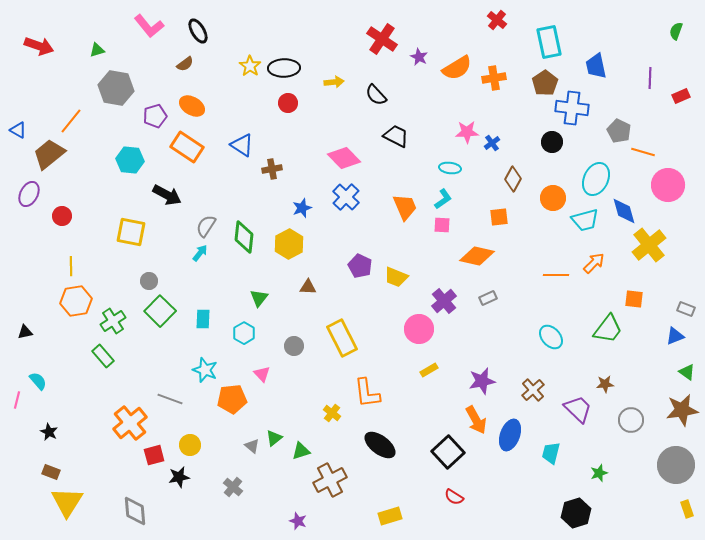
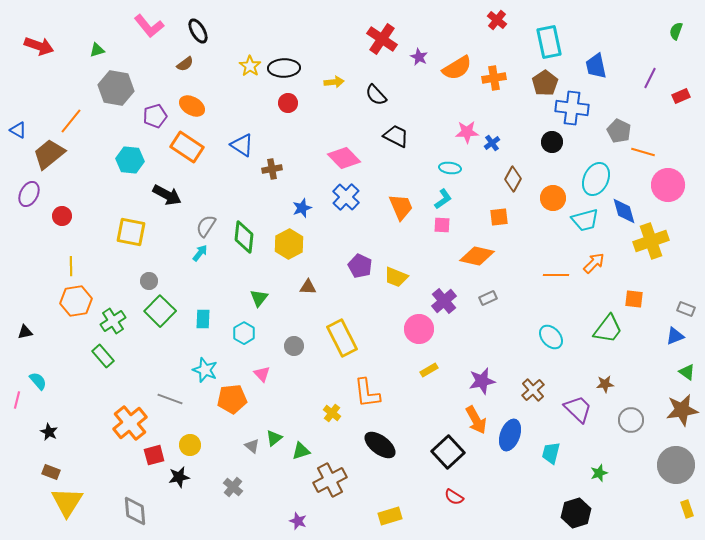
purple line at (650, 78): rotated 25 degrees clockwise
orange trapezoid at (405, 207): moved 4 px left
yellow cross at (649, 245): moved 2 px right, 4 px up; rotated 20 degrees clockwise
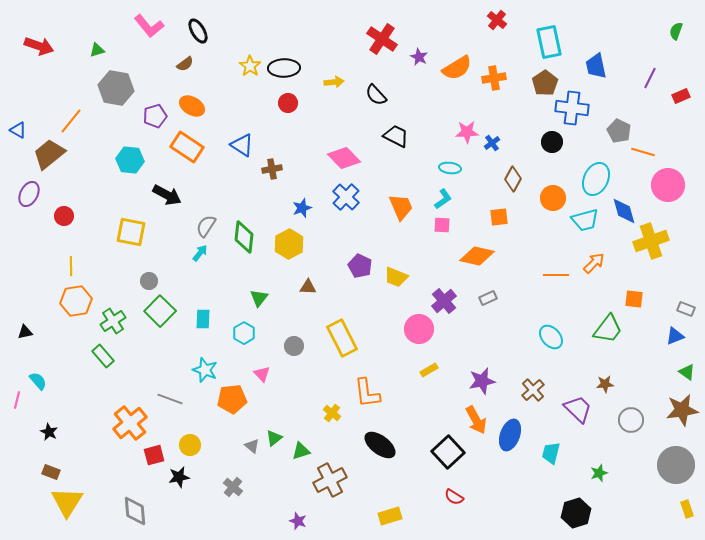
red circle at (62, 216): moved 2 px right
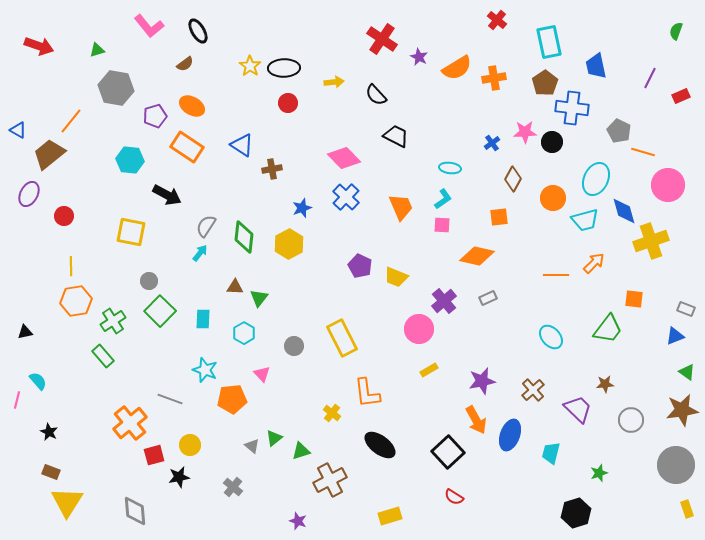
pink star at (467, 132): moved 58 px right
brown triangle at (308, 287): moved 73 px left
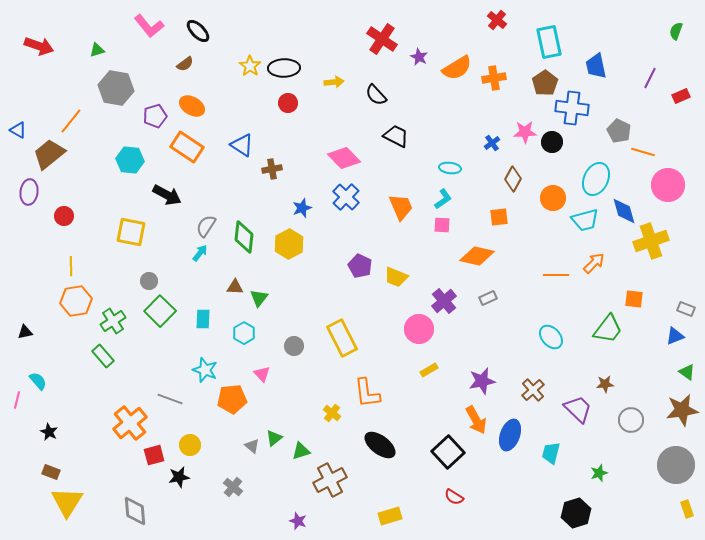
black ellipse at (198, 31): rotated 15 degrees counterclockwise
purple ellipse at (29, 194): moved 2 px up; rotated 20 degrees counterclockwise
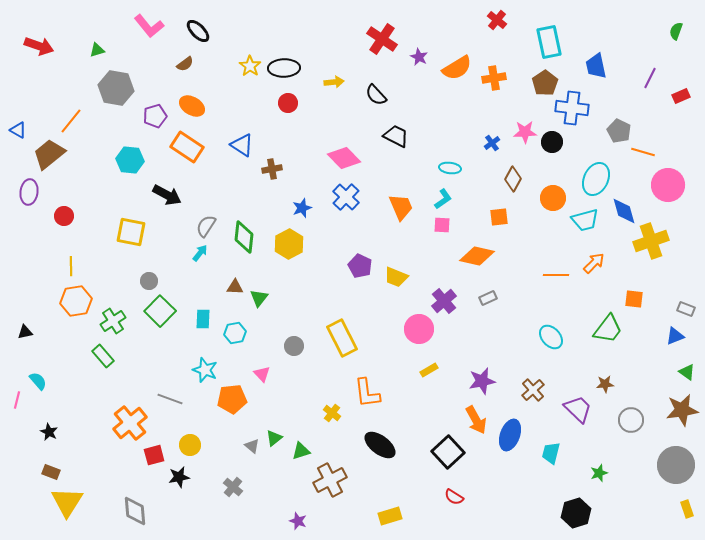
cyan hexagon at (244, 333): moved 9 px left; rotated 20 degrees clockwise
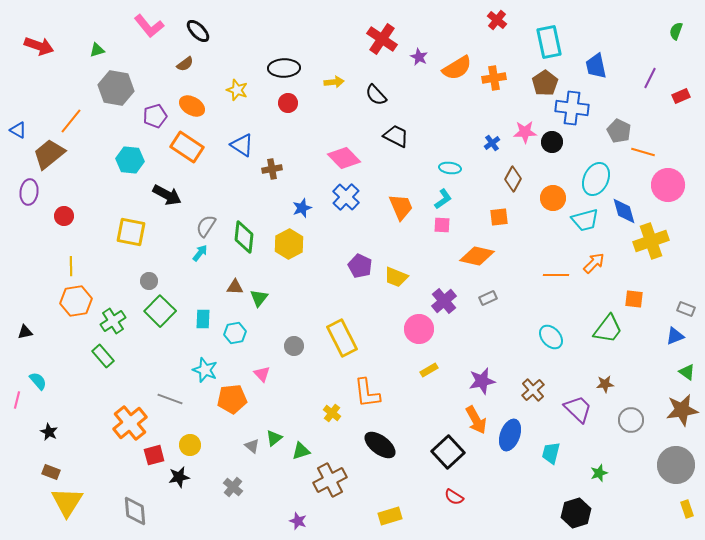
yellow star at (250, 66): moved 13 px left, 24 px down; rotated 15 degrees counterclockwise
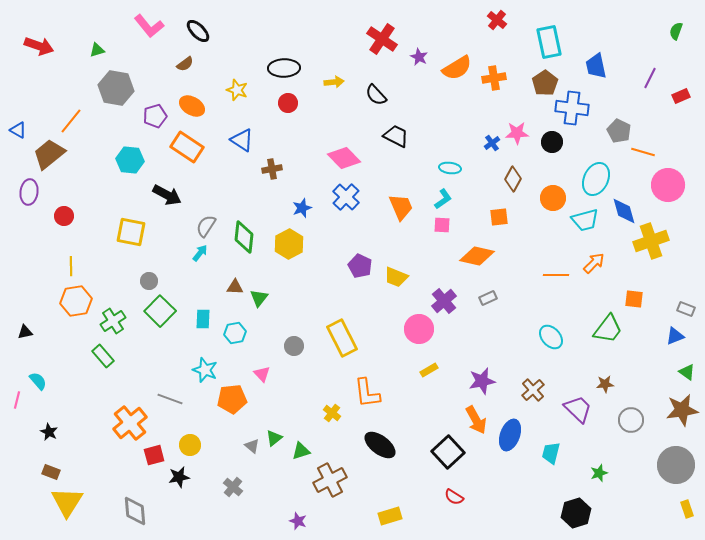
pink star at (525, 132): moved 8 px left, 1 px down
blue triangle at (242, 145): moved 5 px up
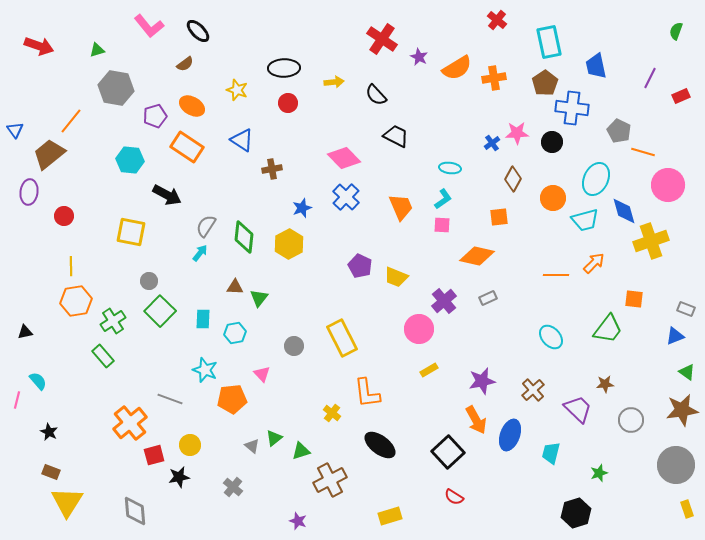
blue triangle at (18, 130): moved 3 px left; rotated 24 degrees clockwise
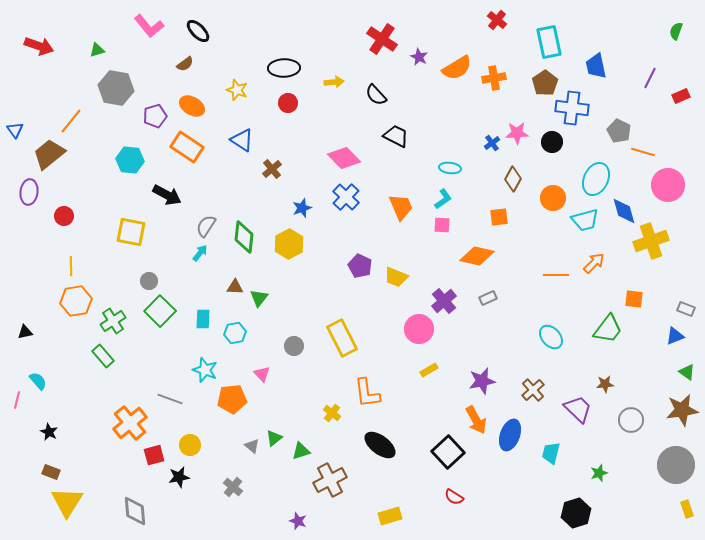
brown cross at (272, 169): rotated 30 degrees counterclockwise
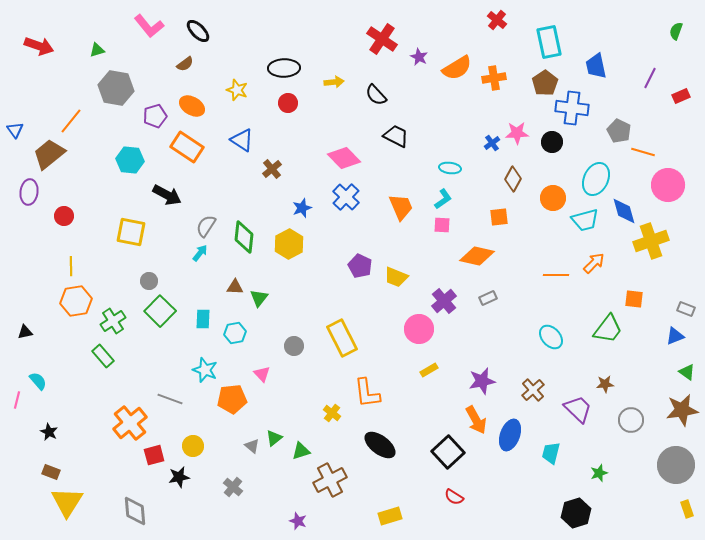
yellow circle at (190, 445): moved 3 px right, 1 px down
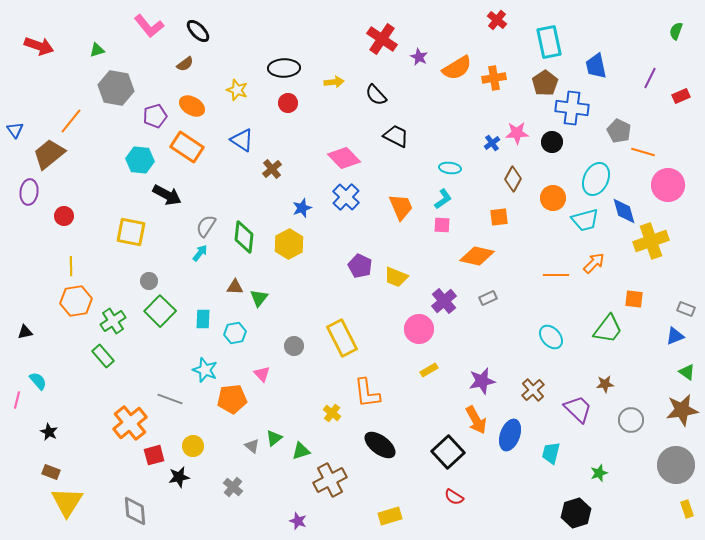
cyan hexagon at (130, 160): moved 10 px right
